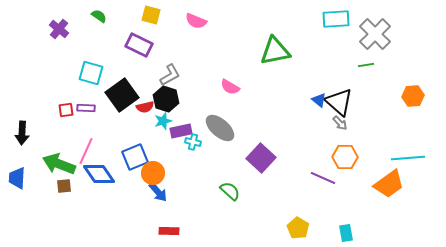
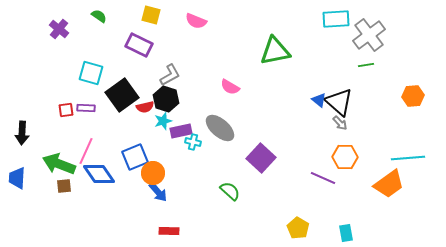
gray cross at (375, 34): moved 6 px left, 1 px down; rotated 8 degrees clockwise
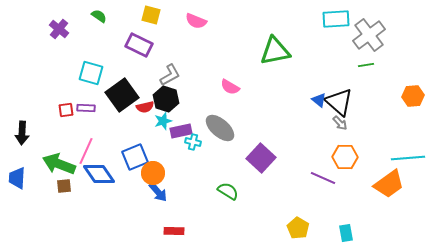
green semicircle at (230, 191): moved 2 px left; rotated 10 degrees counterclockwise
red rectangle at (169, 231): moved 5 px right
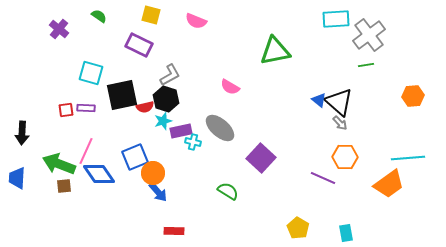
black square at (122, 95): rotated 24 degrees clockwise
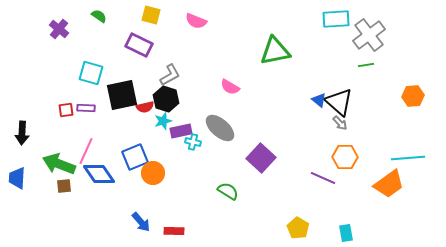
blue arrow at (158, 192): moved 17 px left, 30 px down
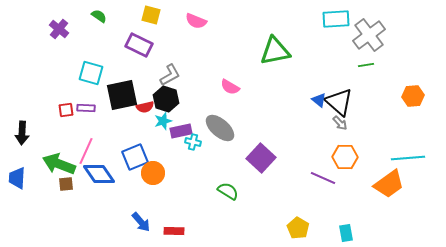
brown square at (64, 186): moved 2 px right, 2 px up
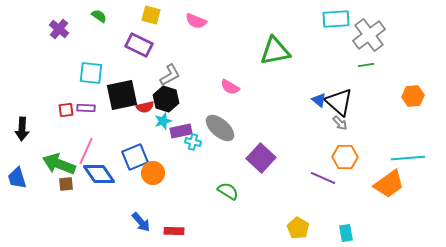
cyan square at (91, 73): rotated 10 degrees counterclockwise
black arrow at (22, 133): moved 4 px up
blue trapezoid at (17, 178): rotated 20 degrees counterclockwise
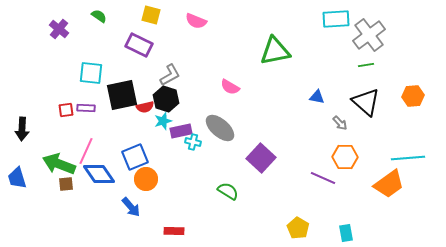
blue triangle at (319, 100): moved 2 px left, 3 px up; rotated 28 degrees counterclockwise
black triangle at (339, 102): moved 27 px right
orange circle at (153, 173): moved 7 px left, 6 px down
blue arrow at (141, 222): moved 10 px left, 15 px up
